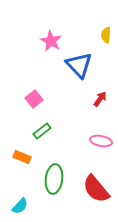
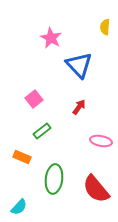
yellow semicircle: moved 1 px left, 8 px up
pink star: moved 3 px up
red arrow: moved 21 px left, 8 px down
cyan semicircle: moved 1 px left, 1 px down
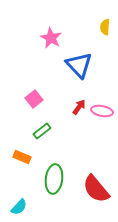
pink ellipse: moved 1 px right, 30 px up
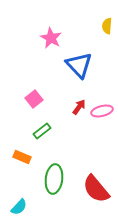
yellow semicircle: moved 2 px right, 1 px up
pink ellipse: rotated 25 degrees counterclockwise
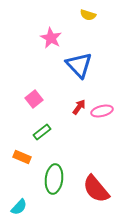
yellow semicircle: moved 19 px left, 11 px up; rotated 77 degrees counterclockwise
green rectangle: moved 1 px down
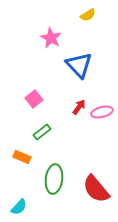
yellow semicircle: rotated 49 degrees counterclockwise
pink ellipse: moved 1 px down
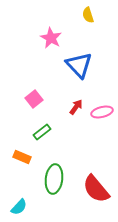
yellow semicircle: rotated 105 degrees clockwise
red arrow: moved 3 px left
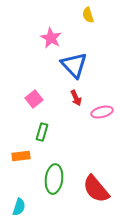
blue triangle: moved 5 px left
red arrow: moved 9 px up; rotated 119 degrees clockwise
green rectangle: rotated 36 degrees counterclockwise
orange rectangle: moved 1 px left, 1 px up; rotated 30 degrees counterclockwise
cyan semicircle: rotated 24 degrees counterclockwise
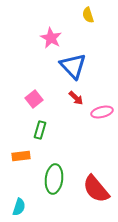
blue triangle: moved 1 px left, 1 px down
red arrow: rotated 21 degrees counterclockwise
green rectangle: moved 2 px left, 2 px up
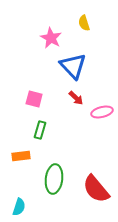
yellow semicircle: moved 4 px left, 8 px down
pink square: rotated 36 degrees counterclockwise
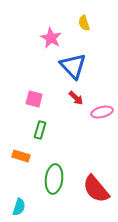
orange rectangle: rotated 24 degrees clockwise
